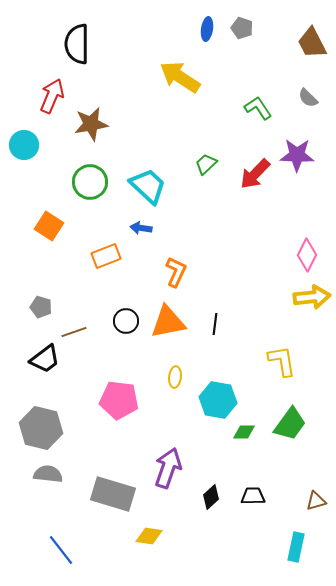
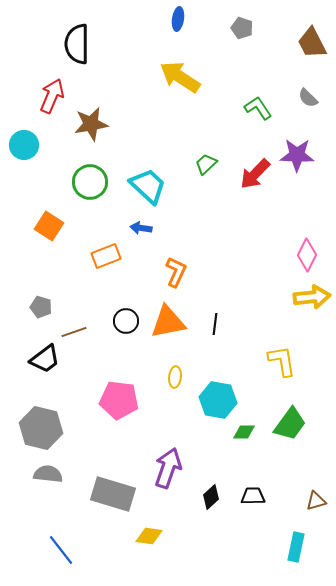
blue ellipse at (207, 29): moved 29 px left, 10 px up
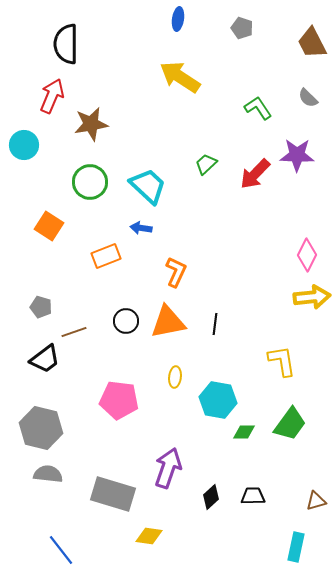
black semicircle at (77, 44): moved 11 px left
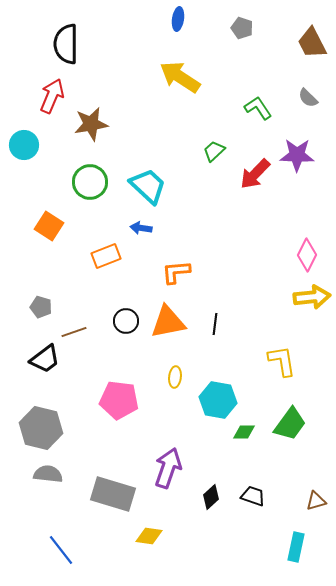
green trapezoid at (206, 164): moved 8 px right, 13 px up
orange L-shape at (176, 272): rotated 120 degrees counterclockwise
black trapezoid at (253, 496): rotated 20 degrees clockwise
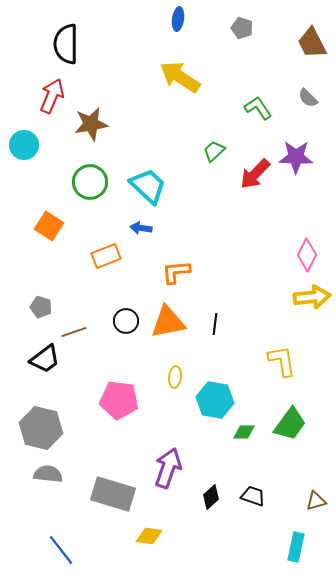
purple star at (297, 155): moved 1 px left, 2 px down
cyan hexagon at (218, 400): moved 3 px left
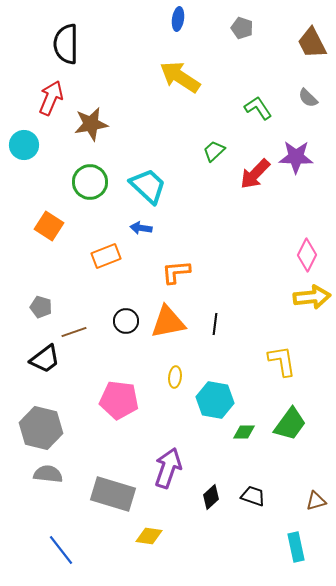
red arrow at (52, 96): moved 1 px left, 2 px down
cyan rectangle at (296, 547): rotated 24 degrees counterclockwise
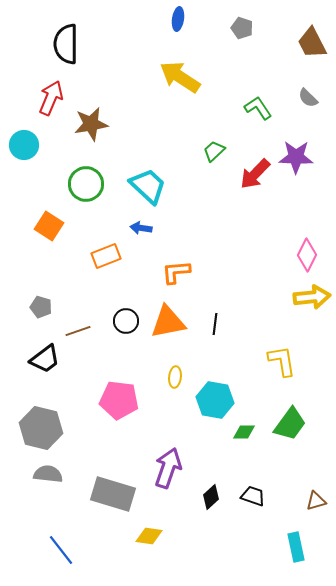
green circle at (90, 182): moved 4 px left, 2 px down
brown line at (74, 332): moved 4 px right, 1 px up
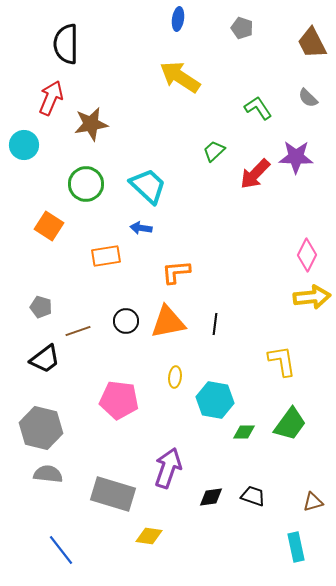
orange rectangle at (106, 256): rotated 12 degrees clockwise
black diamond at (211, 497): rotated 35 degrees clockwise
brown triangle at (316, 501): moved 3 px left, 1 px down
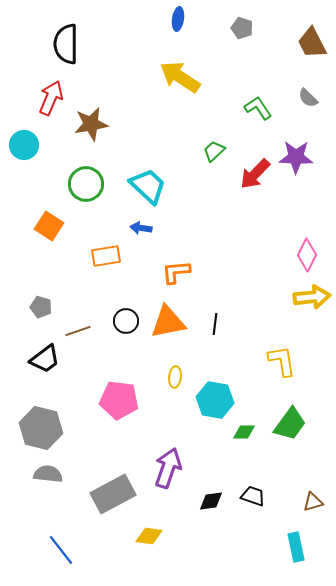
gray rectangle at (113, 494): rotated 45 degrees counterclockwise
black diamond at (211, 497): moved 4 px down
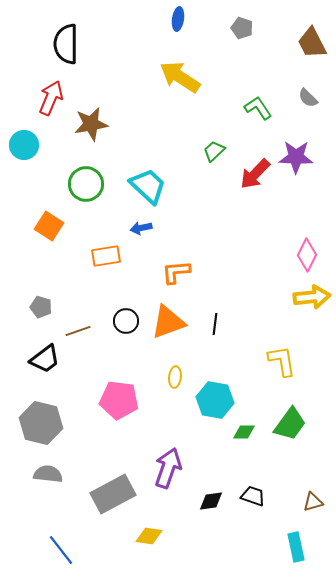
blue arrow at (141, 228): rotated 20 degrees counterclockwise
orange triangle at (168, 322): rotated 9 degrees counterclockwise
gray hexagon at (41, 428): moved 5 px up
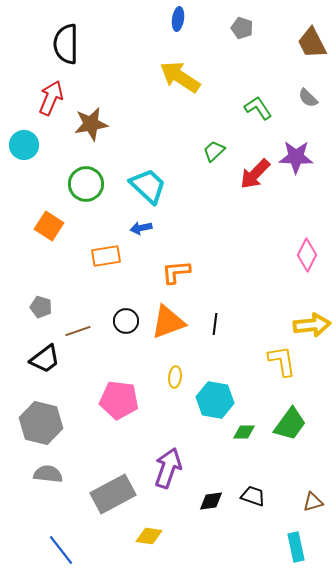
yellow arrow at (312, 297): moved 28 px down
